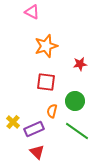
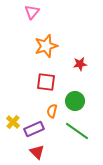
pink triangle: rotated 42 degrees clockwise
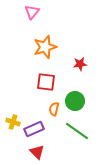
orange star: moved 1 px left, 1 px down
orange semicircle: moved 2 px right, 2 px up
yellow cross: rotated 24 degrees counterclockwise
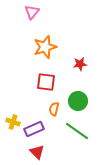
green circle: moved 3 px right
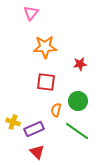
pink triangle: moved 1 px left, 1 px down
orange star: rotated 15 degrees clockwise
orange semicircle: moved 2 px right, 1 px down
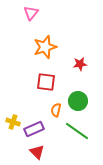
orange star: rotated 15 degrees counterclockwise
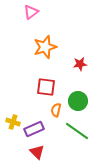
pink triangle: moved 1 px up; rotated 14 degrees clockwise
red square: moved 5 px down
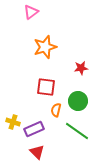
red star: moved 1 px right, 4 px down
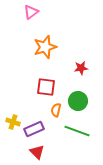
green line: rotated 15 degrees counterclockwise
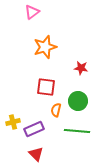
pink triangle: moved 1 px right
red star: rotated 16 degrees clockwise
yellow cross: rotated 32 degrees counterclockwise
green line: rotated 15 degrees counterclockwise
red triangle: moved 1 px left, 2 px down
